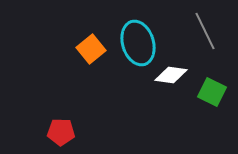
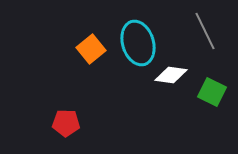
red pentagon: moved 5 px right, 9 px up
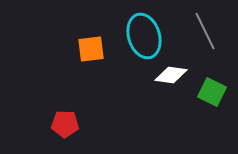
cyan ellipse: moved 6 px right, 7 px up
orange square: rotated 32 degrees clockwise
red pentagon: moved 1 px left, 1 px down
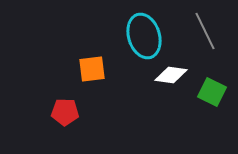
orange square: moved 1 px right, 20 px down
red pentagon: moved 12 px up
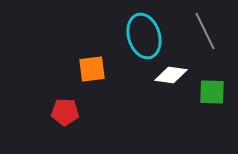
green square: rotated 24 degrees counterclockwise
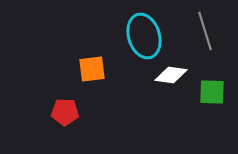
gray line: rotated 9 degrees clockwise
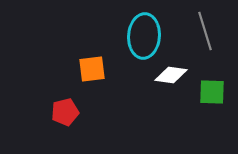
cyan ellipse: rotated 21 degrees clockwise
red pentagon: rotated 16 degrees counterclockwise
